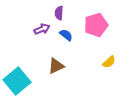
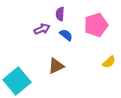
purple semicircle: moved 1 px right, 1 px down
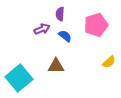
blue semicircle: moved 1 px left, 1 px down
brown triangle: rotated 24 degrees clockwise
cyan square: moved 2 px right, 3 px up
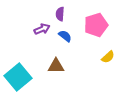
yellow semicircle: moved 1 px left, 5 px up
cyan square: moved 1 px left, 1 px up
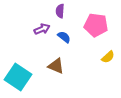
purple semicircle: moved 3 px up
pink pentagon: rotated 25 degrees clockwise
blue semicircle: moved 1 px left, 1 px down
brown triangle: rotated 24 degrees clockwise
cyan square: rotated 16 degrees counterclockwise
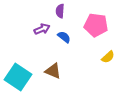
brown triangle: moved 3 px left, 5 px down
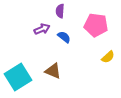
cyan square: rotated 24 degrees clockwise
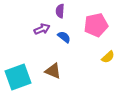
pink pentagon: rotated 20 degrees counterclockwise
cyan square: rotated 12 degrees clockwise
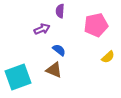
blue semicircle: moved 5 px left, 13 px down
brown triangle: moved 1 px right, 1 px up
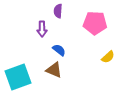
purple semicircle: moved 2 px left
pink pentagon: moved 1 px left, 2 px up; rotated 15 degrees clockwise
purple arrow: rotated 112 degrees clockwise
